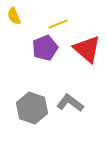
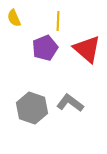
yellow semicircle: moved 2 px down
yellow line: moved 3 px up; rotated 66 degrees counterclockwise
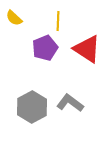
yellow semicircle: rotated 24 degrees counterclockwise
red triangle: rotated 8 degrees counterclockwise
gray hexagon: moved 1 px up; rotated 12 degrees clockwise
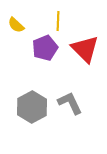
yellow semicircle: moved 2 px right, 7 px down
red triangle: moved 2 px left; rotated 12 degrees clockwise
gray L-shape: rotated 28 degrees clockwise
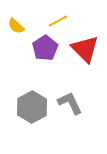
yellow line: rotated 60 degrees clockwise
yellow semicircle: moved 1 px down
purple pentagon: rotated 10 degrees counterclockwise
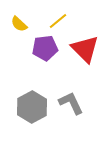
yellow line: rotated 12 degrees counterclockwise
yellow semicircle: moved 3 px right, 2 px up
purple pentagon: rotated 25 degrees clockwise
gray L-shape: moved 1 px right
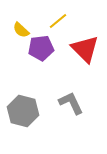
yellow semicircle: moved 2 px right, 6 px down
purple pentagon: moved 4 px left
gray hexagon: moved 9 px left, 4 px down; rotated 16 degrees counterclockwise
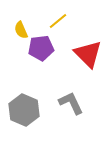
yellow semicircle: rotated 24 degrees clockwise
red triangle: moved 3 px right, 5 px down
gray hexagon: moved 1 px right, 1 px up; rotated 8 degrees clockwise
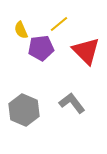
yellow line: moved 1 px right, 3 px down
red triangle: moved 2 px left, 3 px up
gray L-shape: moved 1 px right; rotated 12 degrees counterclockwise
